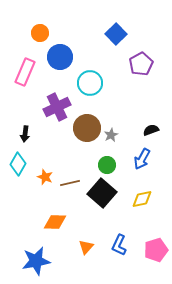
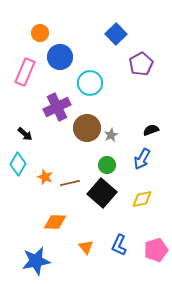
black arrow: rotated 56 degrees counterclockwise
orange triangle: rotated 21 degrees counterclockwise
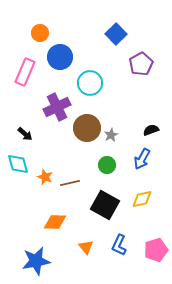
cyan diamond: rotated 45 degrees counterclockwise
black square: moved 3 px right, 12 px down; rotated 12 degrees counterclockwise
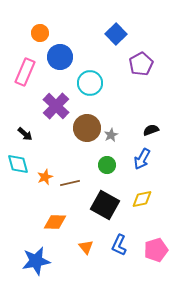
purple cross: moved 1 px left, 1 px up; rotated 20 degrees counterclockwise
orange star: rotated 28 degrees clockwise
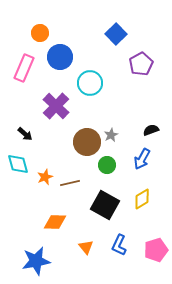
pink rectangle: moved 1 px left, 4 px up
brown circle: moved 14 px down
yellow diamond: rotated 20 degrees counterclockwise
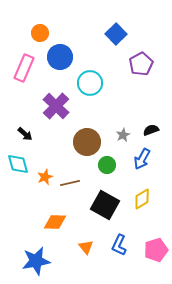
gray star: moved 12 px right
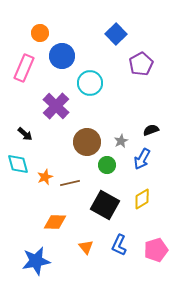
blue circle: moved 2 px right, 1 px up
gray star: moved 2 px left, 6 px down
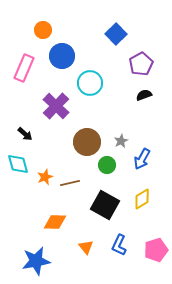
orange circle: moved 3 px right, 3 px up
black semicircle: moved 7 px left, 35 px up
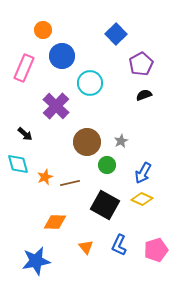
blue arrow: moved 1 px right, 14 px down
yellow diamond: rotated 55 degrees clockwise
